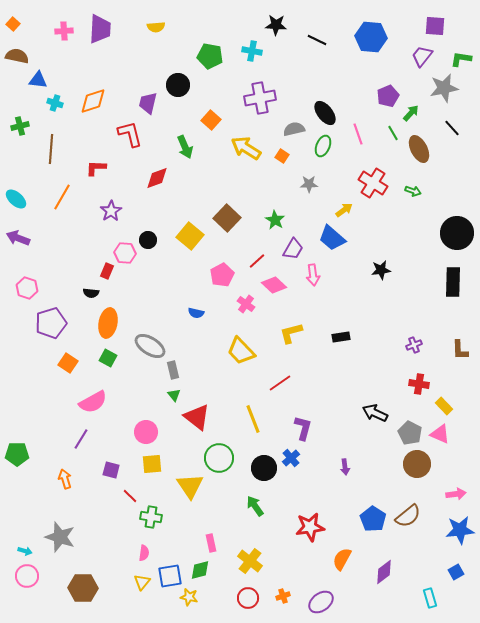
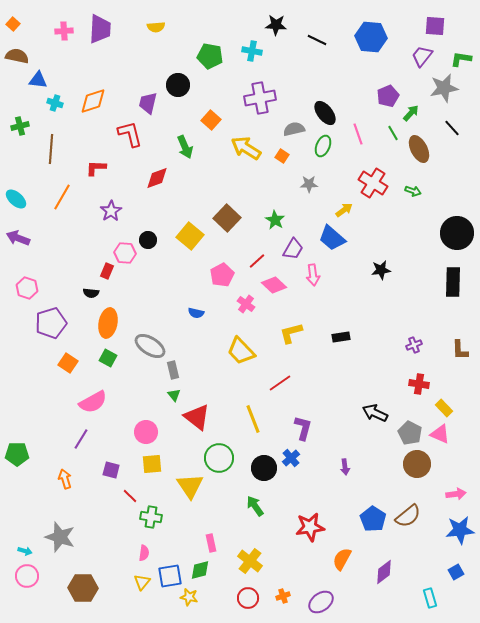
yellow rectangle at (444, 406): moved 2 px down
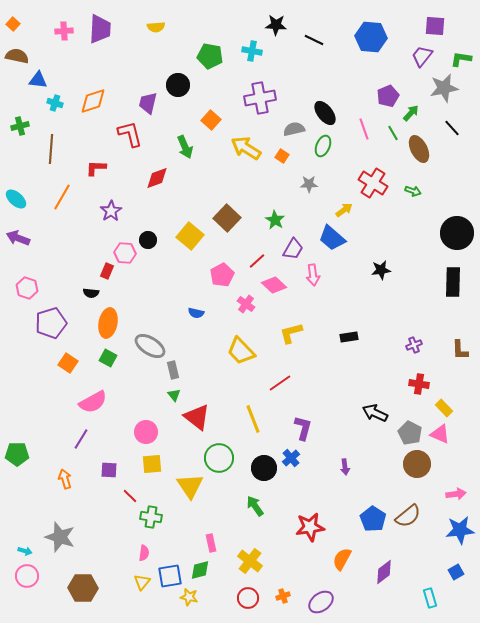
black line at (317, 40): moved 3 px left
pink line at (358, 134): moved 6 px right, 5 px up
black rectangle at (341, 337): moved 8 px right
purple square at (111, 470): moved 2 px left; rotated 12 degrees counterclockwise
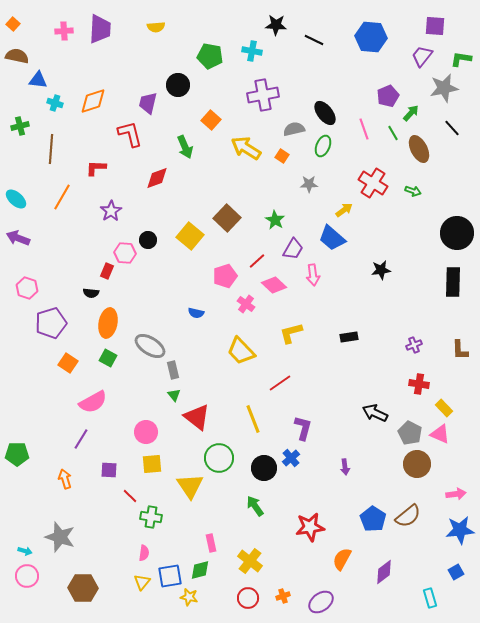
purple cross at (260, 98): moved 3 px right, 3 px up
pink pentagon at (222, 275): moved 3 px right, 1 px down; rotated 10 degrees clockwise
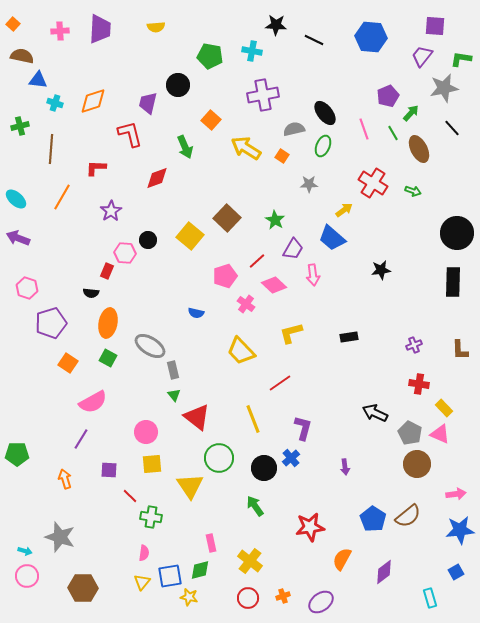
pink cross at (64, 31): moved 4 px left
brown semicircle at (17, 56): moved 5 px right
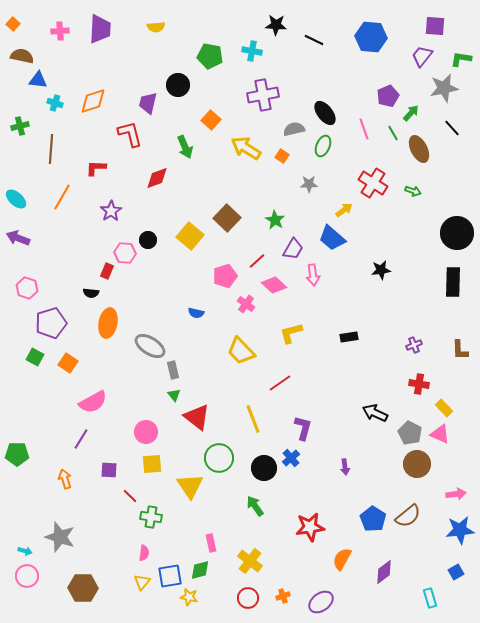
green square at (108, 358): moved 73 px left, 1 px up
